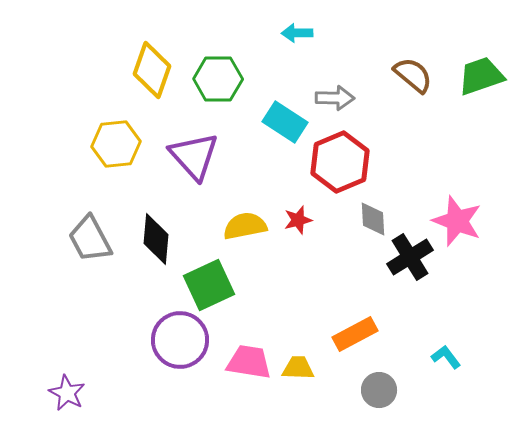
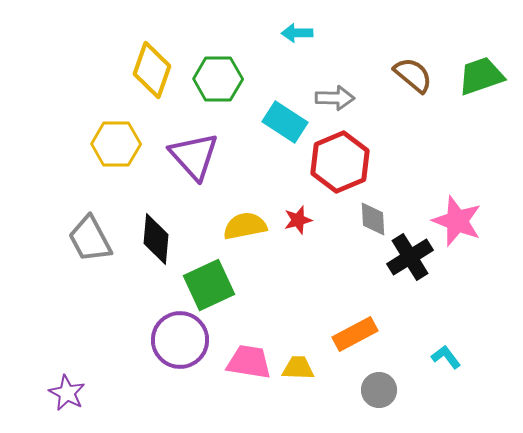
yellow hexagon: rotated 6 degrees clockwise
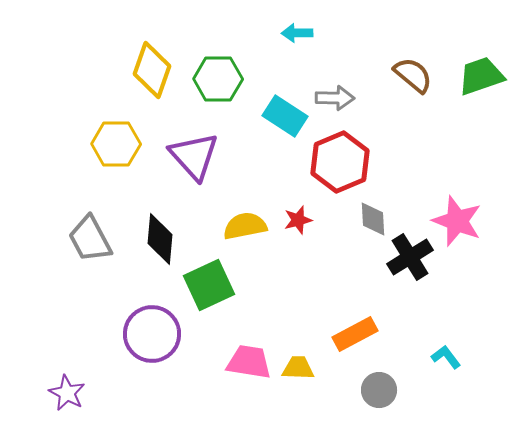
cyan rectangle: moved 6 px up
black diamond: moved 4 px right
purple circle: moved 28 px left, 6 px up
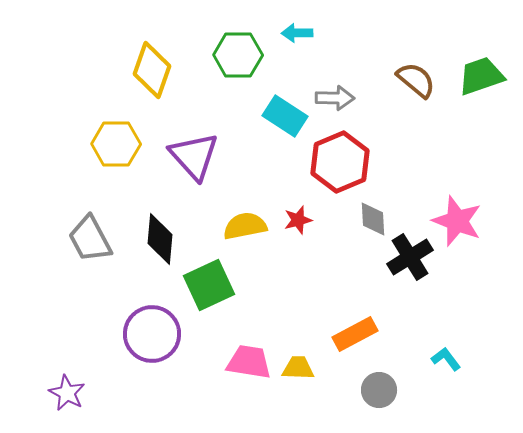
brown semicircle: moved 3 px right, 5 px down
green hexagon: moved 20 px right, 24 px up
cyan L-shape: moved 2 px down
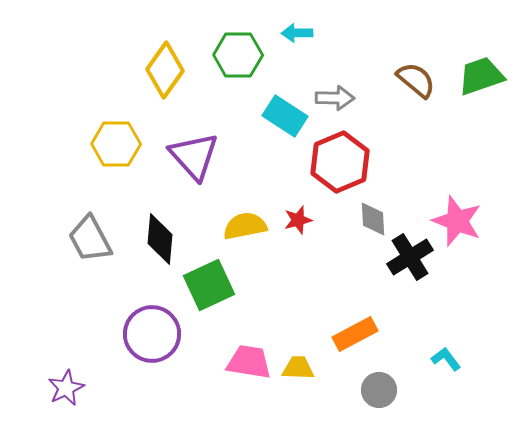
yellow diamond: moved 13 px right; rotated 16 degrees clockwise
purple star: moved 1 px left, 5 px up; rotated 18 degrees clockwise
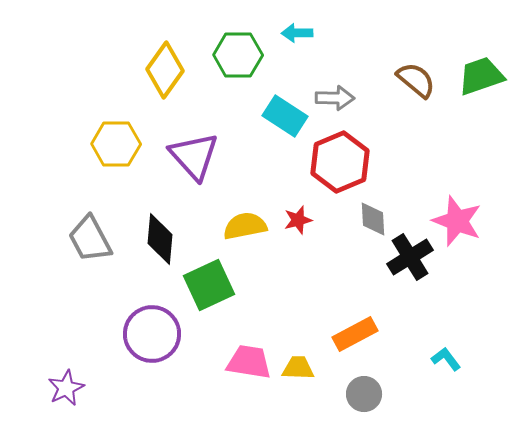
gray circle: moved 15 px left, 4 px down
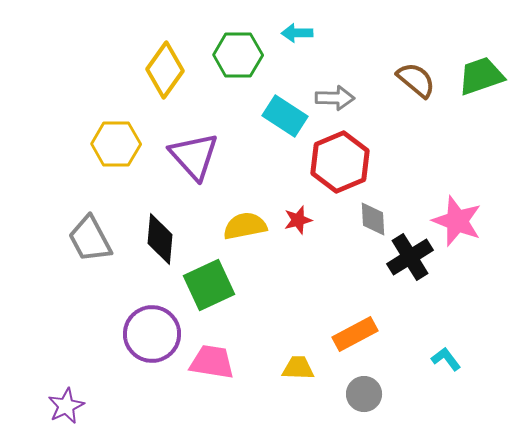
pink trapezoid: moved 37 px left
purple star: moved 18 px down
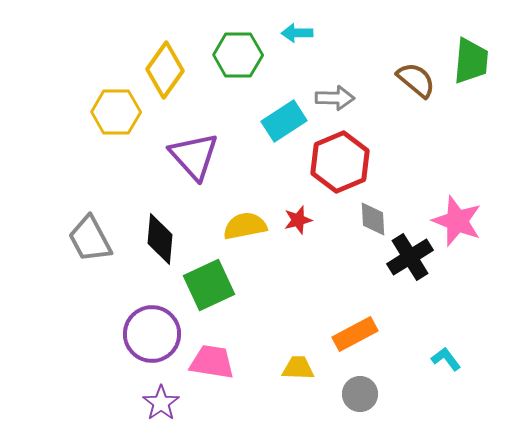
green trapezoid: moved 10 px left, 15 px up; rotated 114 degrees clockwise
cyan rectangle: moved 1 px left, 5 px down; rotated 66 degrees counterclockwise
yellow hexagon: moved 32 px up
gray circle: moved 4 px left
purple star: moved 95 px right, 3 px up; rotated 9 degrees counterclockwise
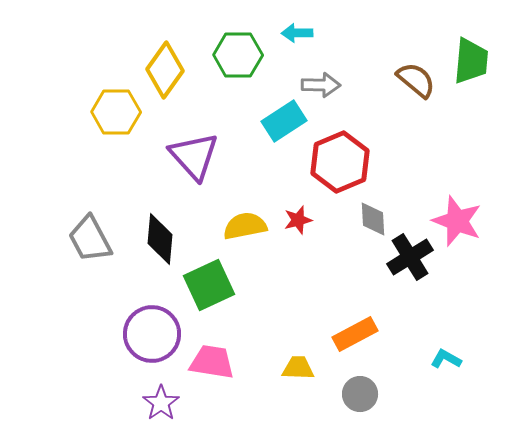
gray arrow: moved 14 px left, 13 px up
cyan L-shape: rotated 24 degrees counterclockwise
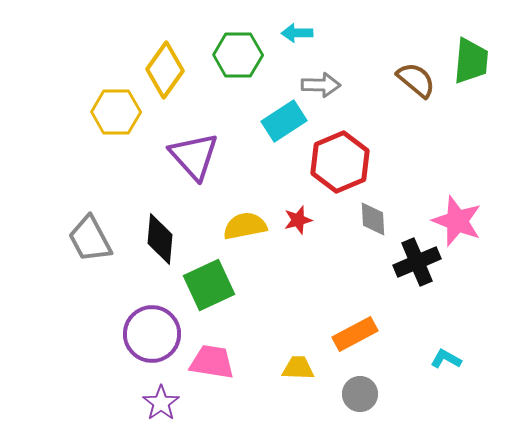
black cross: moved 7 px right, 5 px down; rotated 9 degrees clockwise
